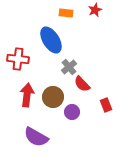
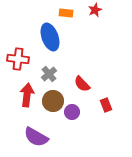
blue ellipse: moved 1 px left, 3 px up; rotated 12 degrees clockwise
gray cross: moved 20 px left, 7 px down
brown circle: moved 4 px down
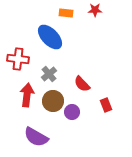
red star: rotated 24 degrees clockwise
blue ellipse: rotated 24 degrees counterclockwise
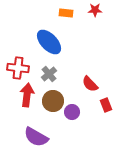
blue ellipse: moved 1 px left, 5 px down
red cross: moved 9 px down
red semicircle: moved 8 px right
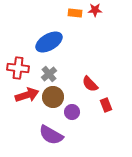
orange rectangle: moved 9 px right
blue ellipse: rotated 76 degrees counterclockwise
red arrow: rotated 65 degrees clockwise
brown circle: moved 4 px up
purple semicircle: moved 15 px right, 2 px up
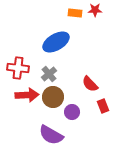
blue ellipse: moved 7 px right
red arrow: rotated 15 degrees clockwise
red rectangle: moved 3 px left, 1 px down
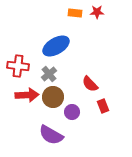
red star: moved 2 px right, 2 px down
blue ellipse: moved 4 px down
red cross: moved 2 px up
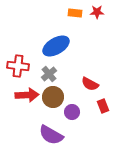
red semicircle: rotated 18 degrees counterclockwise
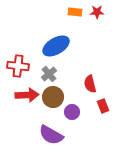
orange rectangle: moved 1 px up
red semicircle: rotated 48 degrees clockwise
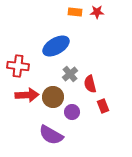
gray cross: moved 21 px right
